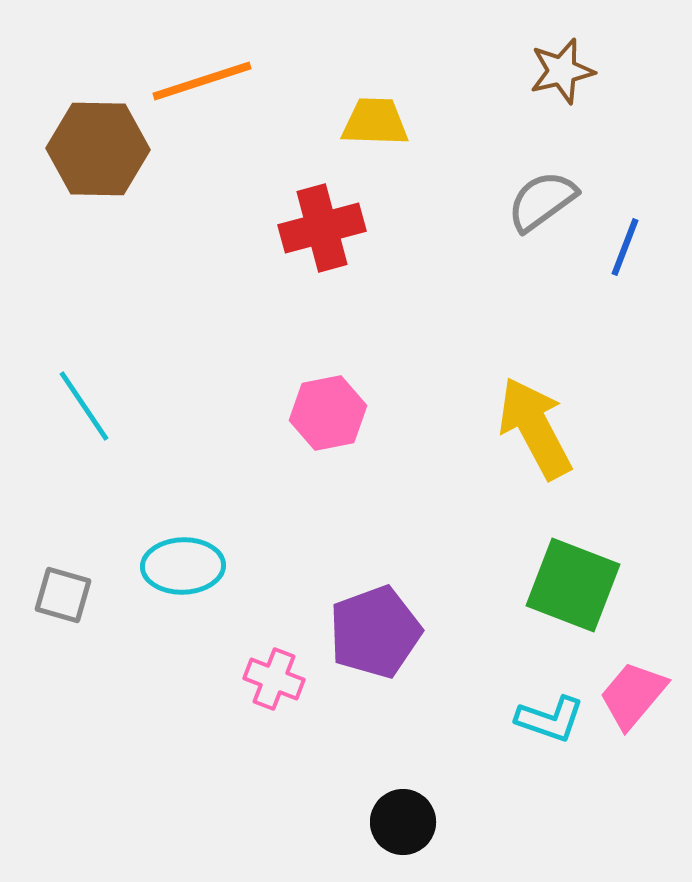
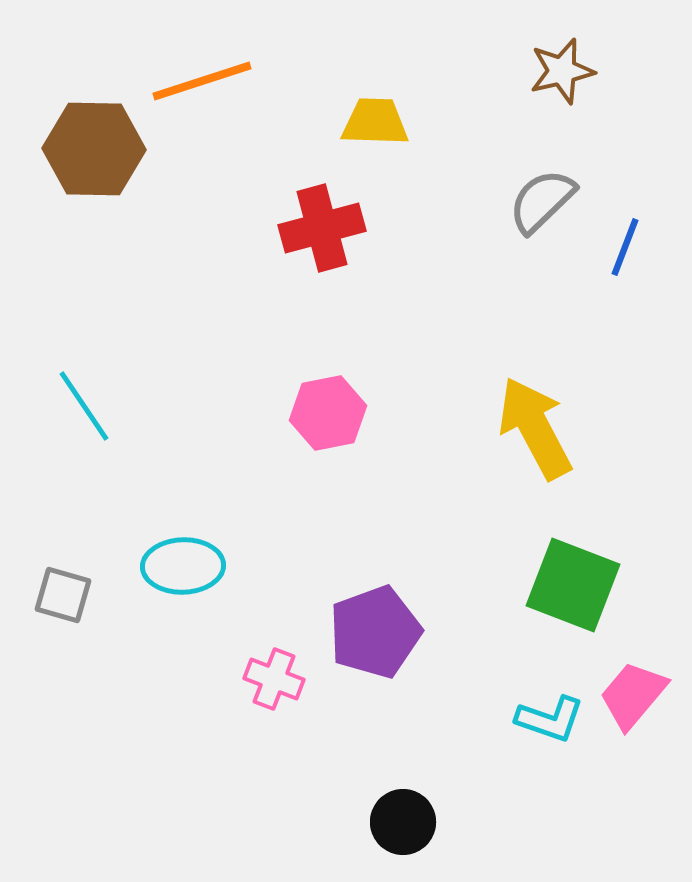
brown hexagon: moved 4 px left
gray semicircle: rotated 8 degrees counterclockwise
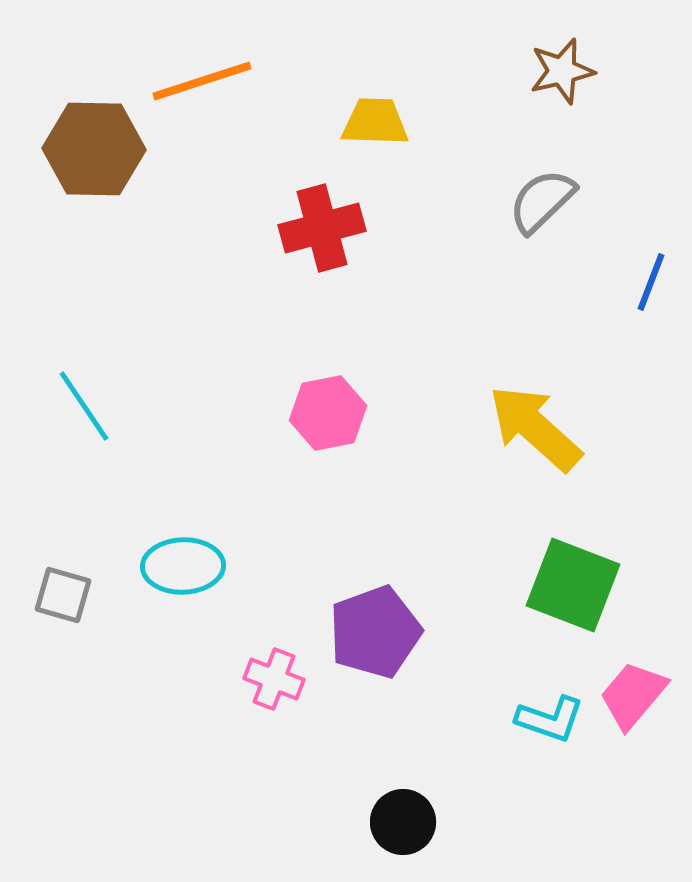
blue line: moved 26 px right, 35 px down
yellow arrow: rotated 20 degrees counterclockwise
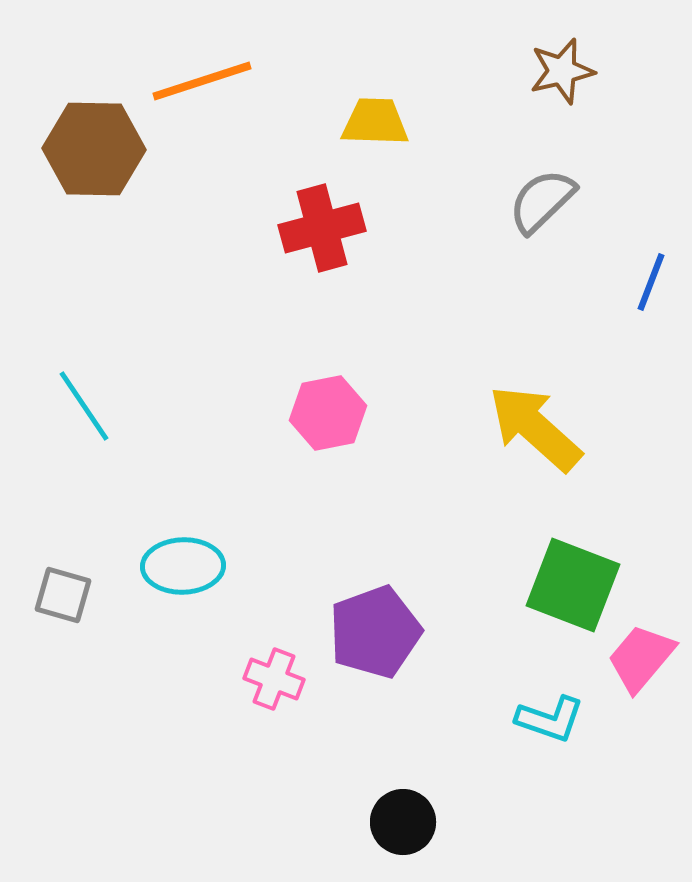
pink trapezoid: moved 8 px right, 37 px up
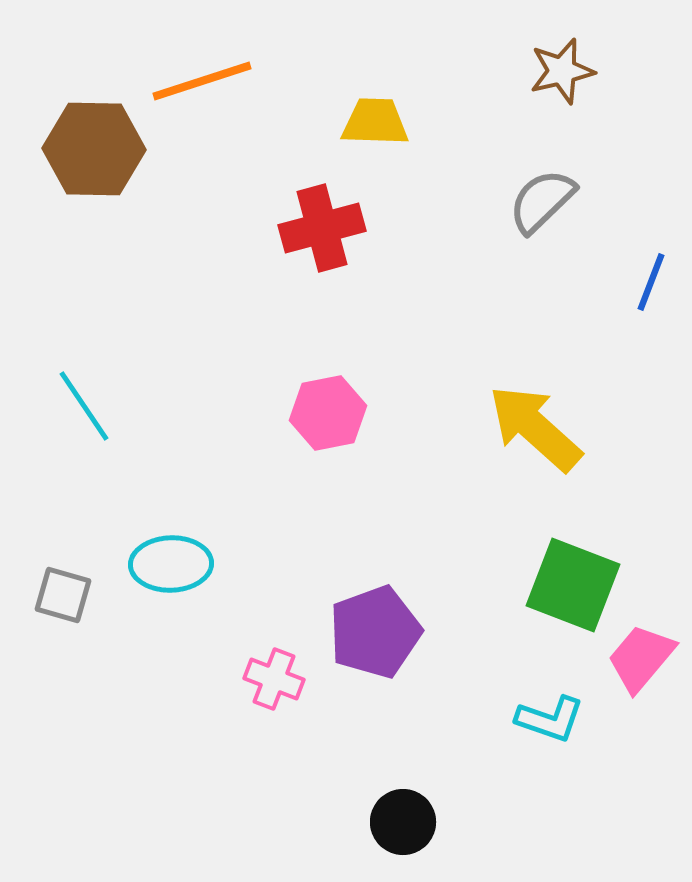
cyan ellipse: moved 12 px left, 2 px up
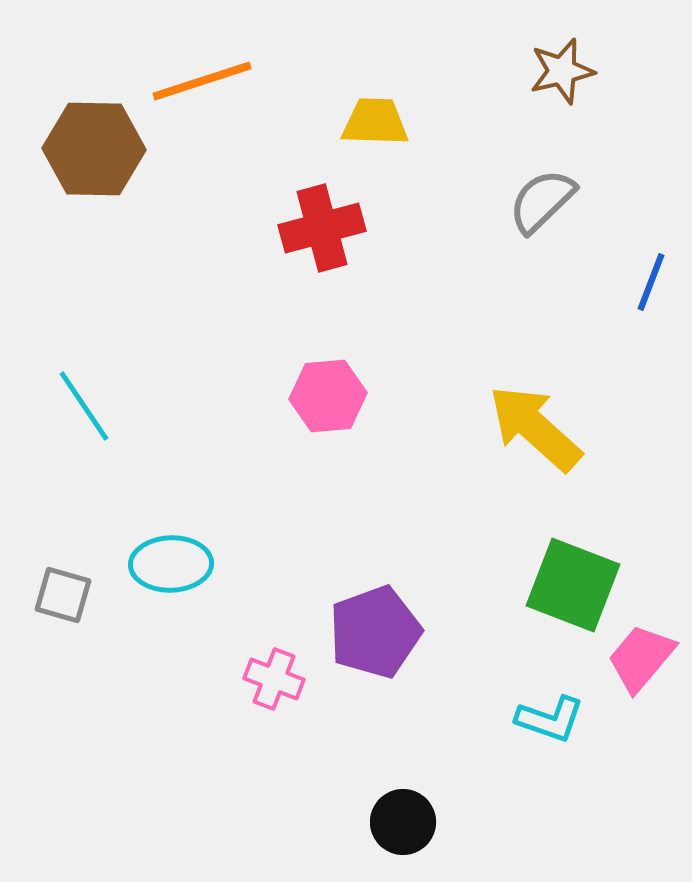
pink hexagon: moved 17 px up; rotated 6 degrees clockwise
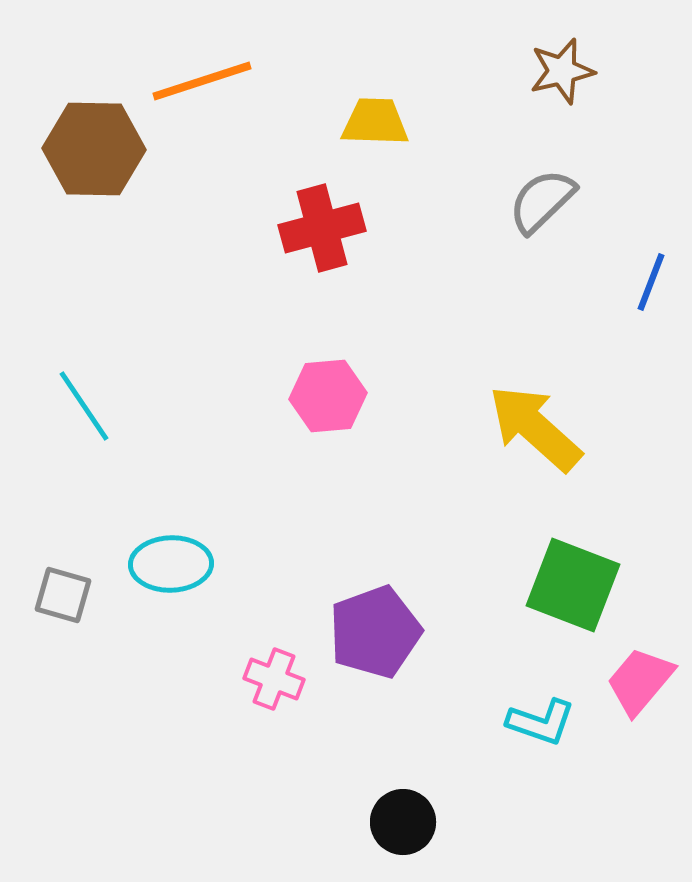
pink trapezoid: moved 1 px left, 23 px down
cyan L-shape: moved 9 px left, 3 px down
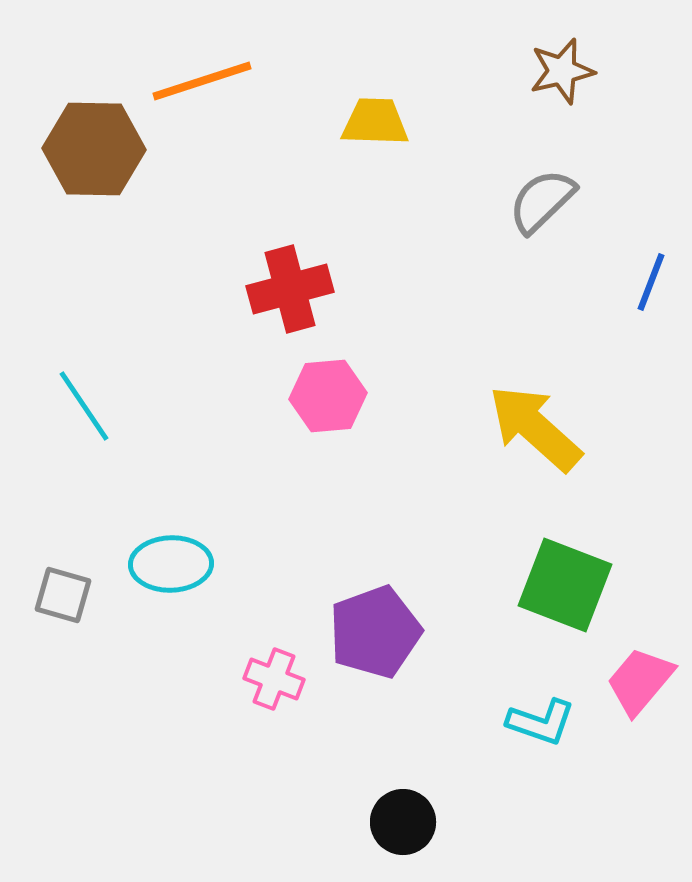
red cross: moved 32 px left, 61 px down
green square: moved 8 px left
